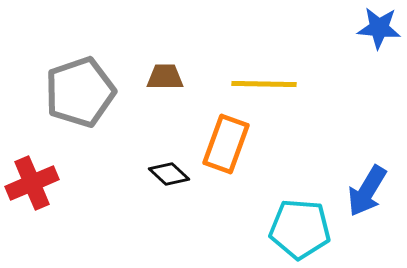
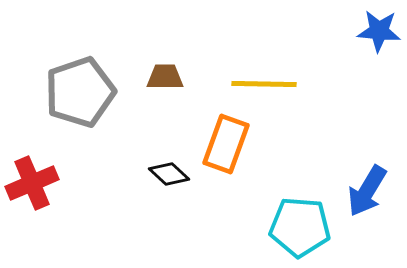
blue star: moved 3 px down
cyan pentagon: moved 2 px up
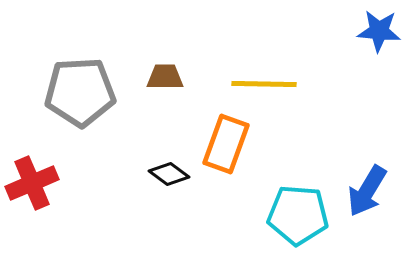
gray pentagon: rotated 16 degrees clockwise
black diamond: rotated 6 degrees counterclockwise
cyan pentagon: moved 2 px left, 12 px up
